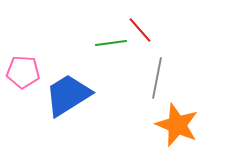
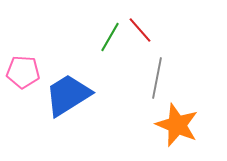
green line: moved 1 px left, 6 px up; rotated 52 degrees counterclockwise
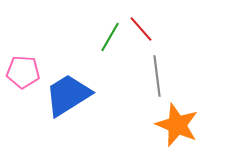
red line: moved 1 px right, 1 px up
gray line: moved 2 px up; rotated 18 degrees counterclockwise
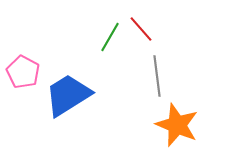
pink pentagon: rotated 24 degrees clockwise
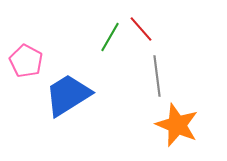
pink pentagon: moved 3 px right, 11 px up
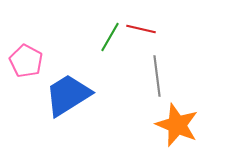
red line: rotated 36 degrees counterclockwise
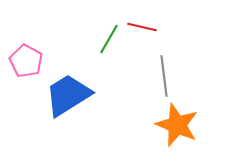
red line: moved 1 px right, 2 px up
green line: moved 1 px left, 2 px down
gray line: moved 7 px right
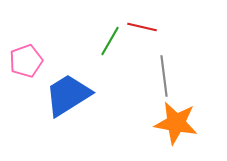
green line: moved 1 px right, 2 px down
pink pentagon: rotated 24 degrees clockwise
orange star: moved 1 px left, 2 px up; rotated 12 degrees counterclockwise
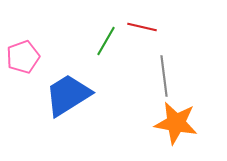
green line: moved 4 px left
pink pentagon: moved 3 px left, 4 px up
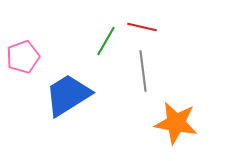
gray line: moved 21 px left, 5 px up
